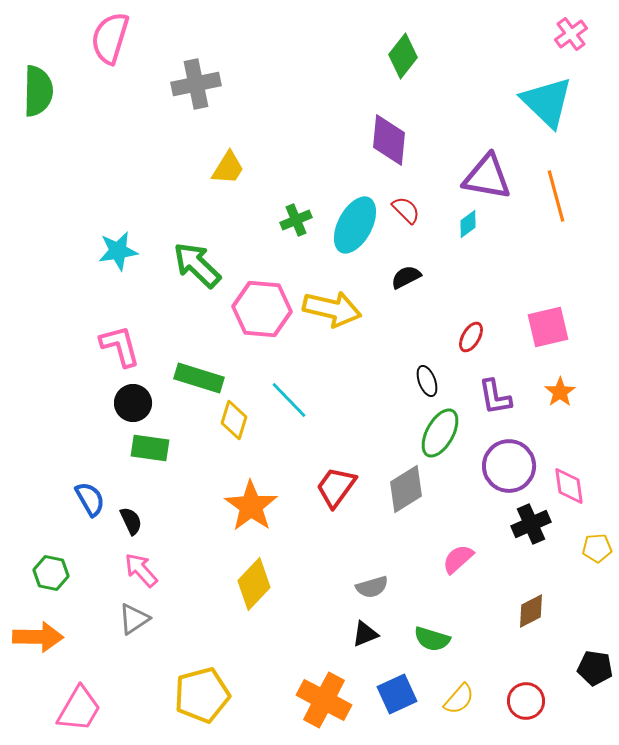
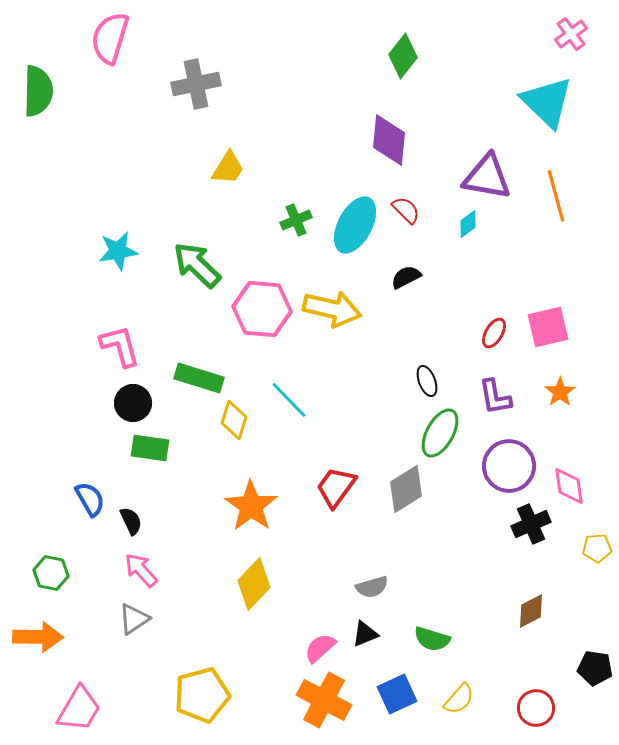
red ellipse at (471, 337): moved 23 px right, 4 px up
pink semicircle at (458, 559): moved 138 px left, 89 px down
red circle at (526, 701): moved 10 px right, 7 px down
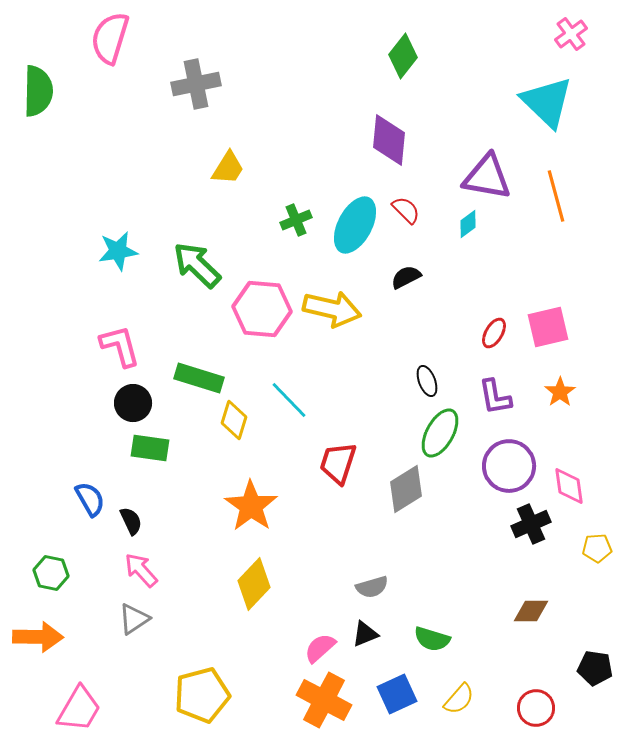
red trapezoid at (336, 487): moved 2 px right, 24 px up; rotated 18 degrees counterclockwise
brown diamond at (531, 611): rotated 27 degrees clockwise
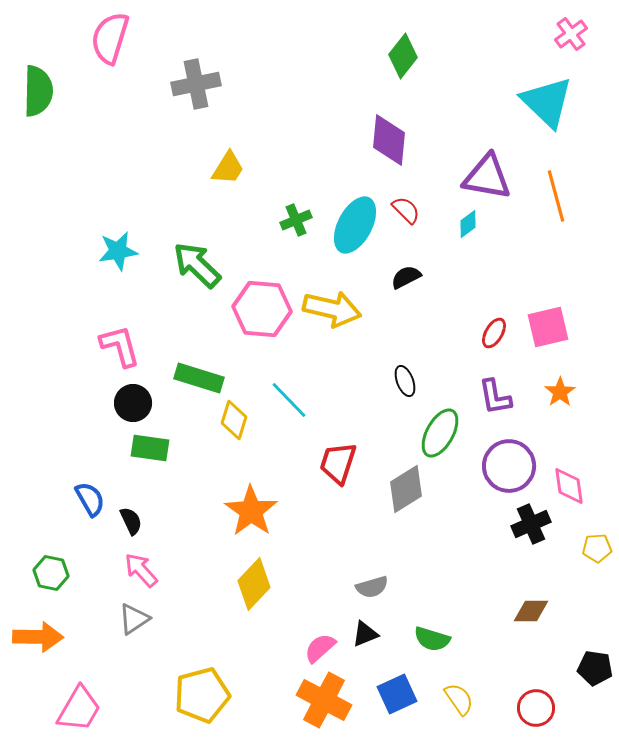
black ellipse at (427, 381): moved 22 px left
orange star at (251, 506): moved 5 px down
yellow semicircle at (459, 699): rotated 76 degrees counterclockwise
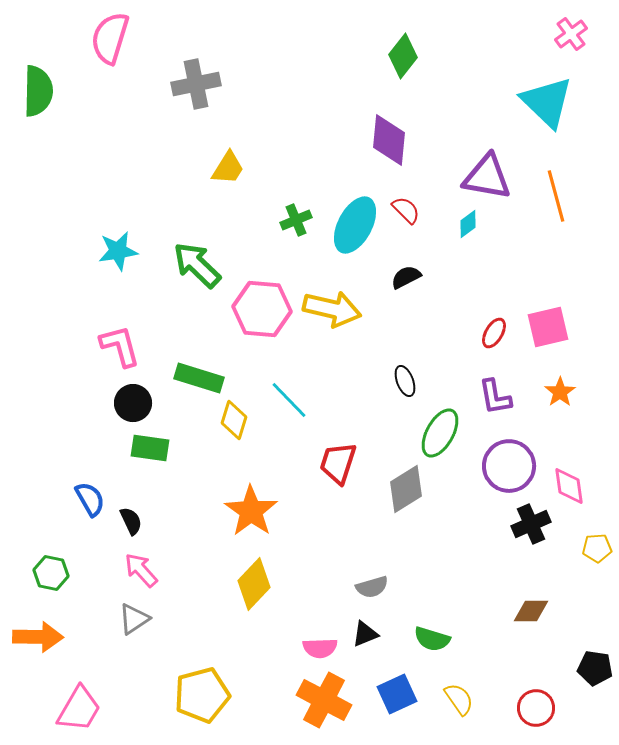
pink semicircle at (320, 648): rotated 140 degrees counterclockwise
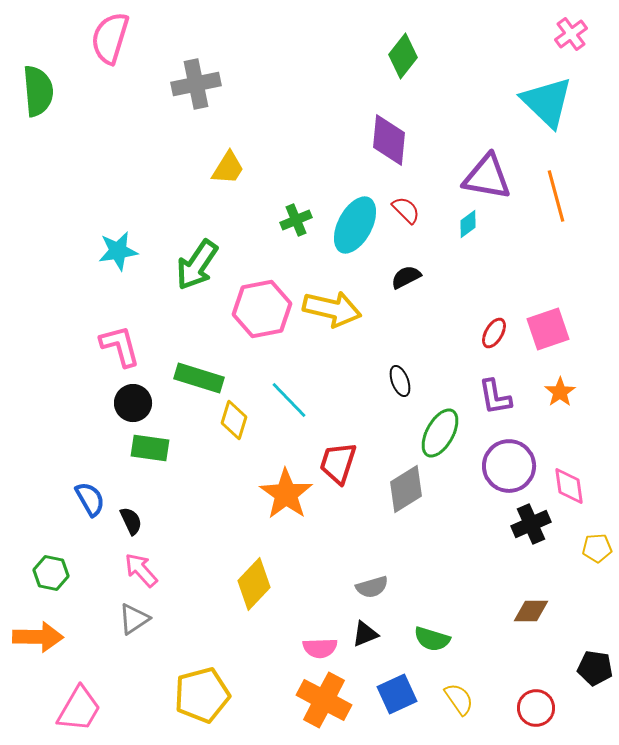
green semicircle at (38, 91): rotated 6 degrees counterclockwise
green arrow at (197, 265): rotated 100 degrees counterclockwise
pink hexagon at (262, 309): rotated 16 degrees counterclockwise
pink square at (548, 327): moved 2 px down; rotated 6 degrees counterclockwise
black ellipse at (405, 381): moved 5 px left
orange star at (251, 511): moved 35 px right, 17 px up
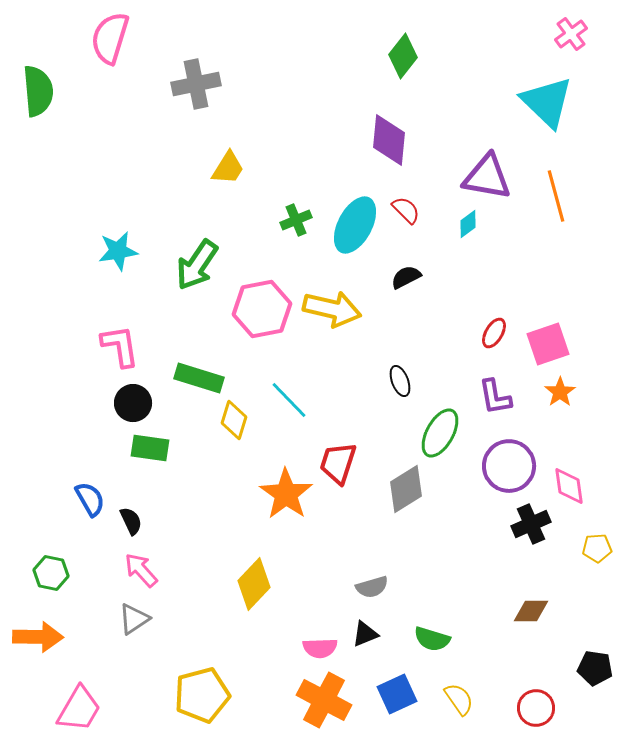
pink square at (548, 329): moved 15 px down
pink L-shape at (120, 346): rotated 6 degrees clockwise
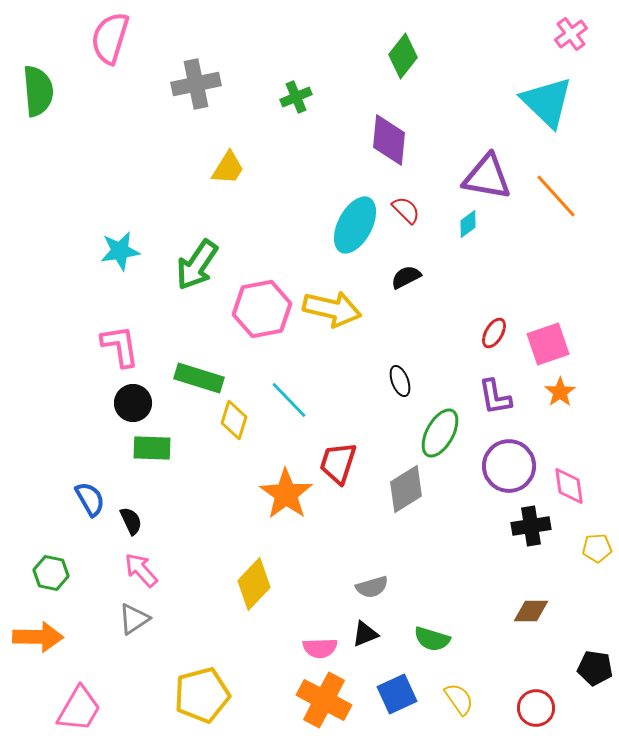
orange line at (556, 196): rotated 27 degrees counterclockwise
green cross at (296, 220): moved 123 px up
cyan star at (118, 251): moved 2 px right
green rectangle at (150, 448): moved 2 px right; rotated 6 degrees counterclockwise
black cross at (531, 524): moved 2 px down; rotated 15 degrees clockwise
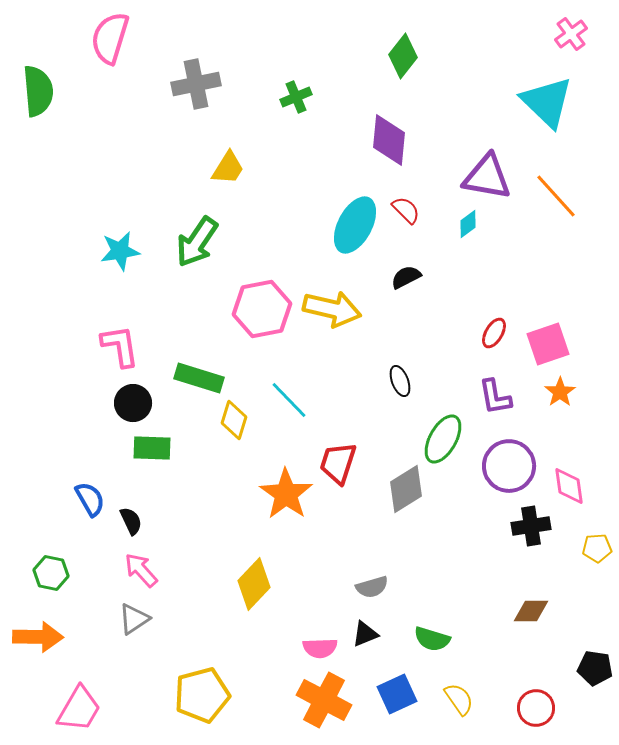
green arrow at (197, 265): moved 23 px up
green ellipse at (440, 433): moved 3 px right, 6 px down
